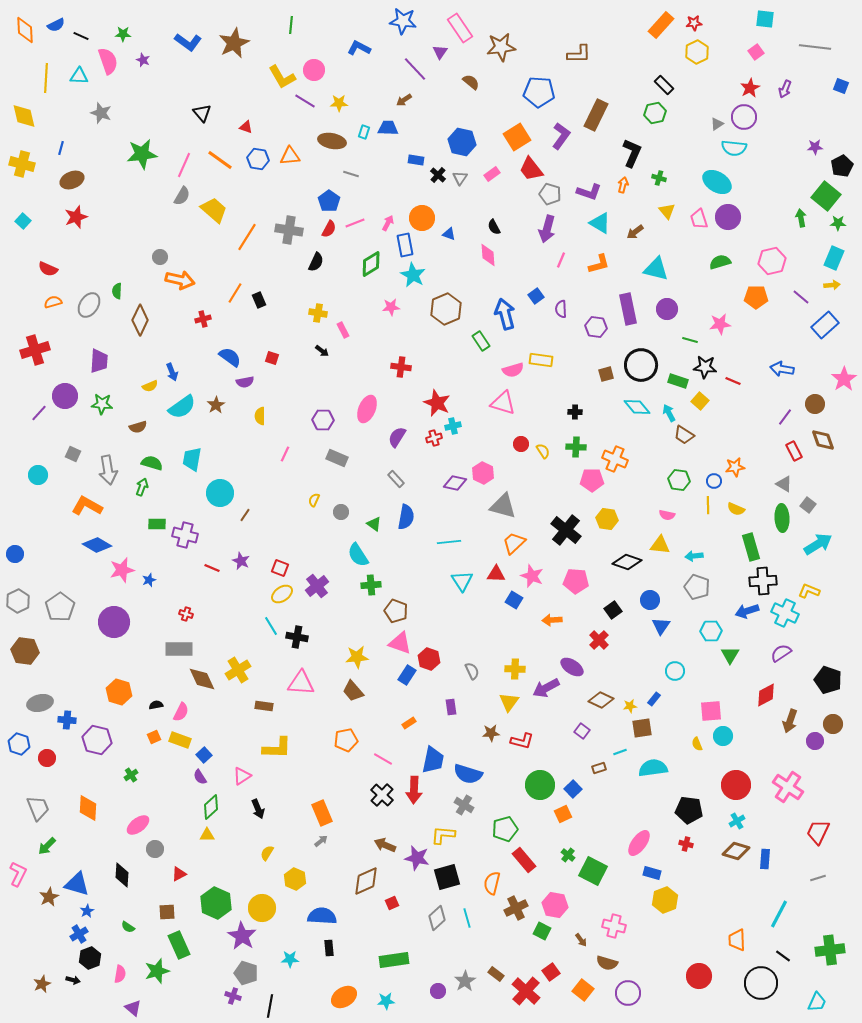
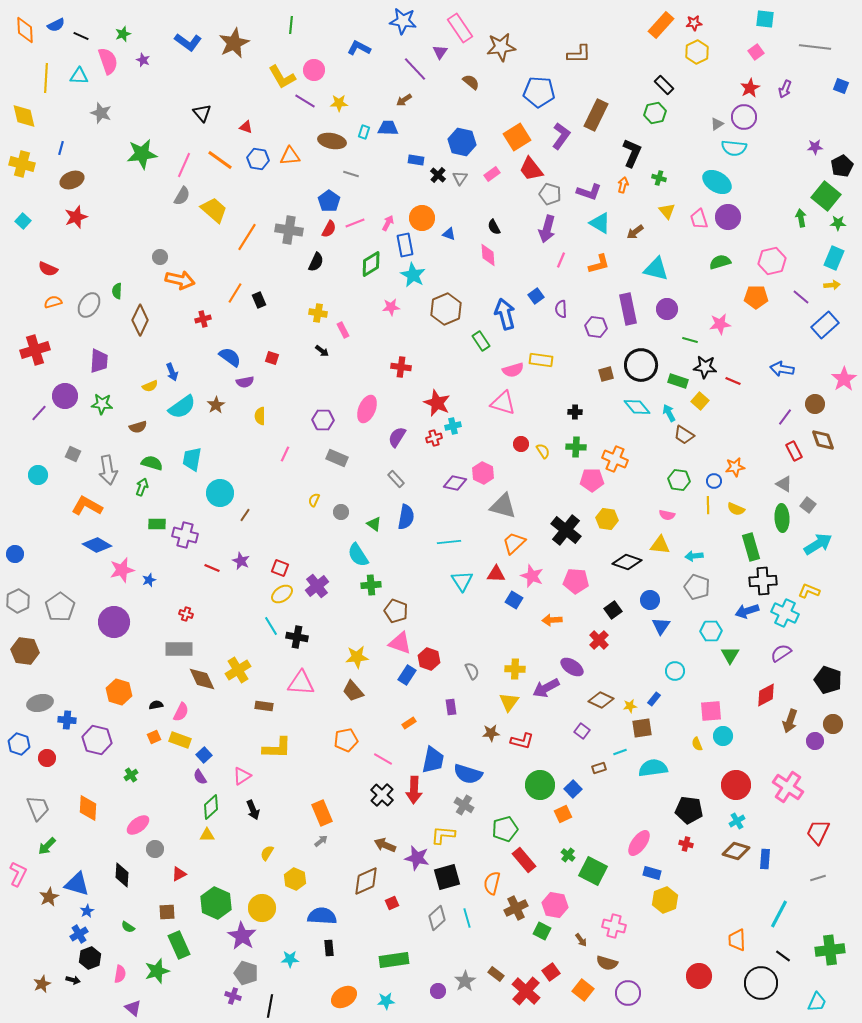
green star at (123, 34): rotated 21 degrees counterclockwise
black arrow at (258, 809): moved 5 px left, 1 px down
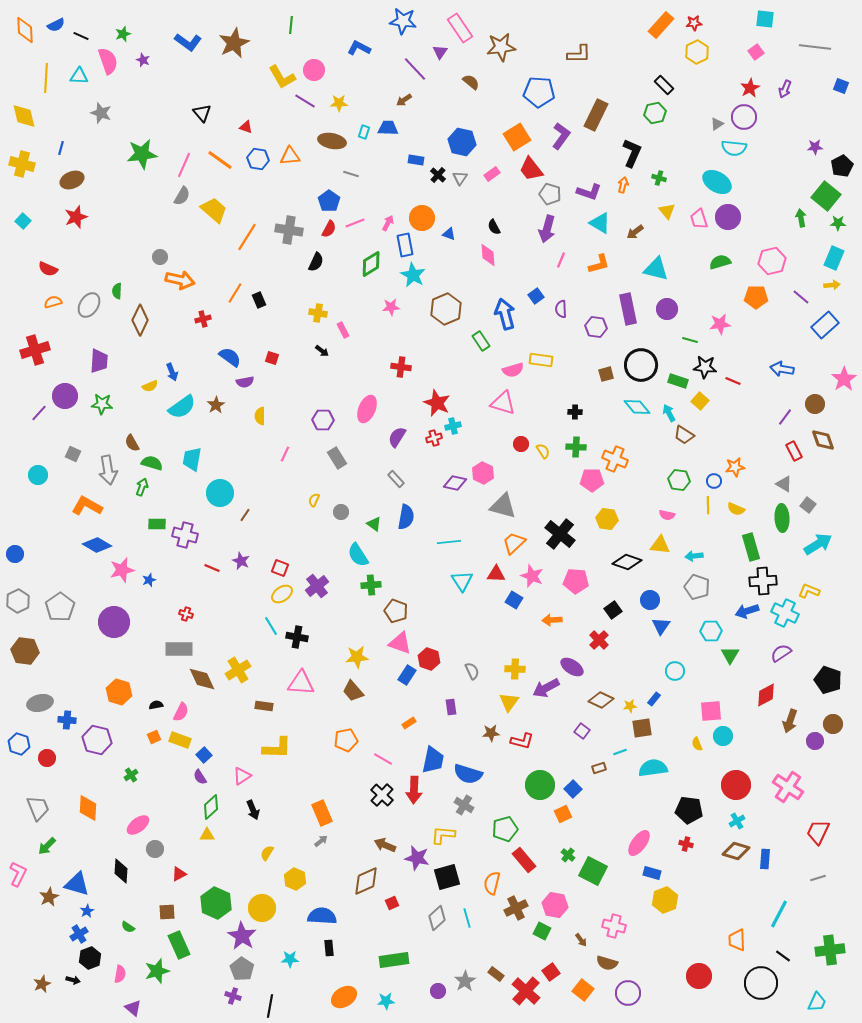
brown semicircle at (138, 427): moved 6 px left, 16 px down; rotated 78 degrees clockwise
gray rectangle at (337, 458): rotated 35 degrees clockwise
black cross at (566, 530): moved 6 px left, 4 px down
black diamond at (122, 875): moved 1 px left, 4 px up
gray pentagon at (246, 973): moved 4 px left, 4 px up; rotated 15 degrees clockwise
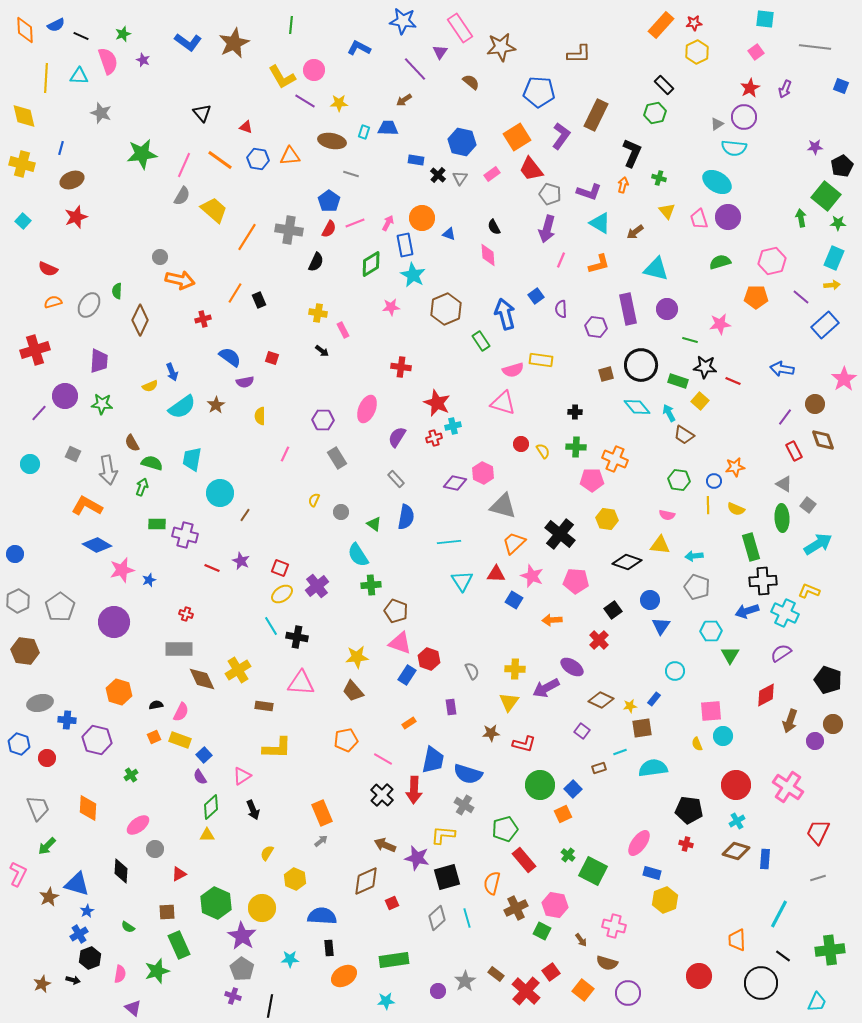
cyan circle at (38, 475): moved 8 px left, 11 px up
red L-shape at (522, 741): moved 2 px right, 3 px down
orange ellipse at (344, 997): moved 21 px up
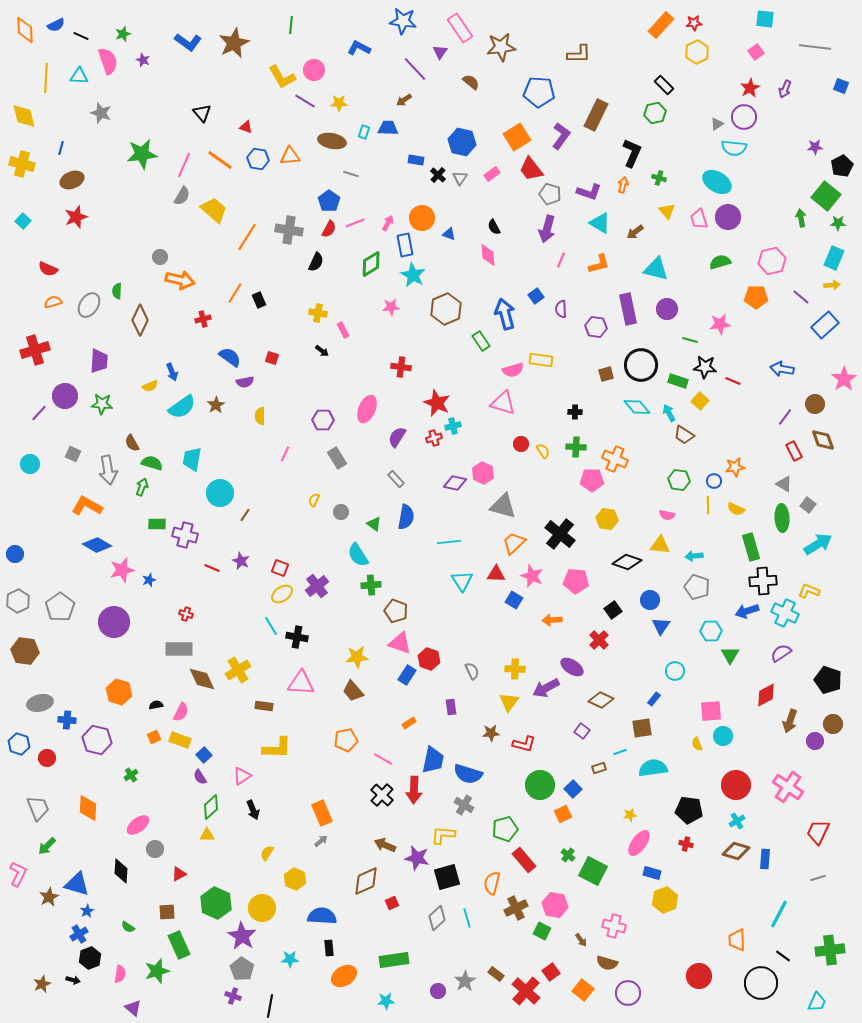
yellow star at (630, 706): moved 109 px down
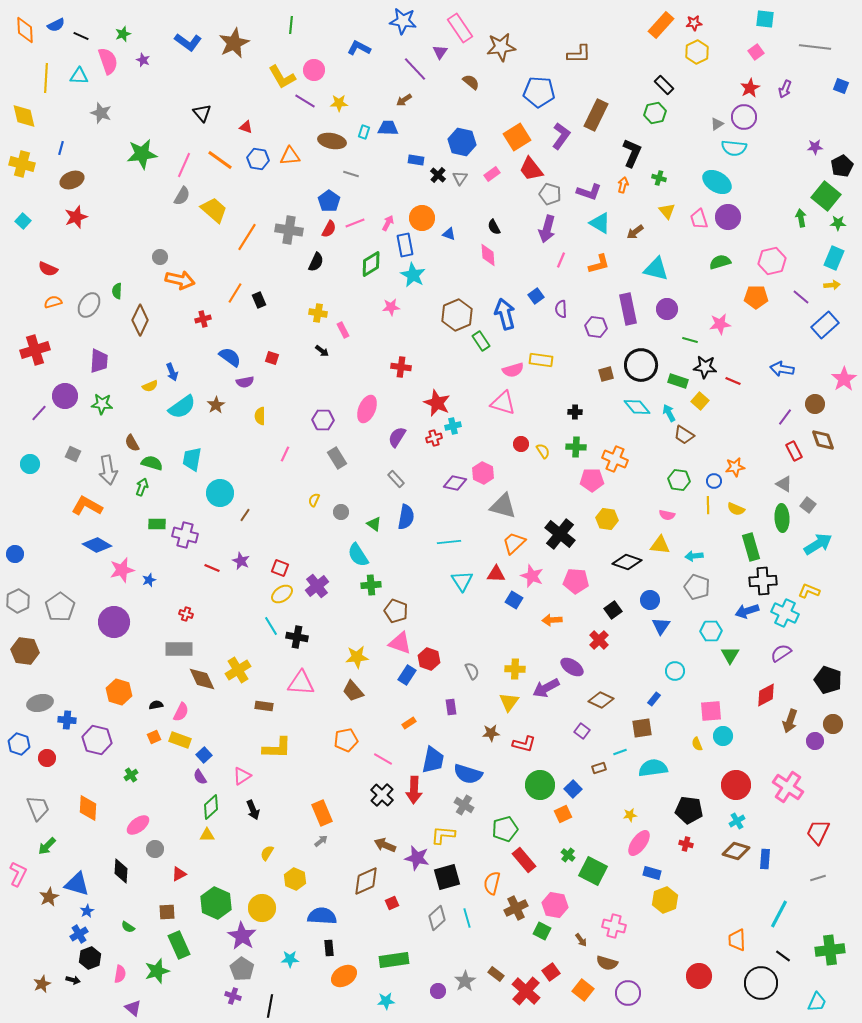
brown hexagon at (446, 309): moved 11 px right, 6 px down
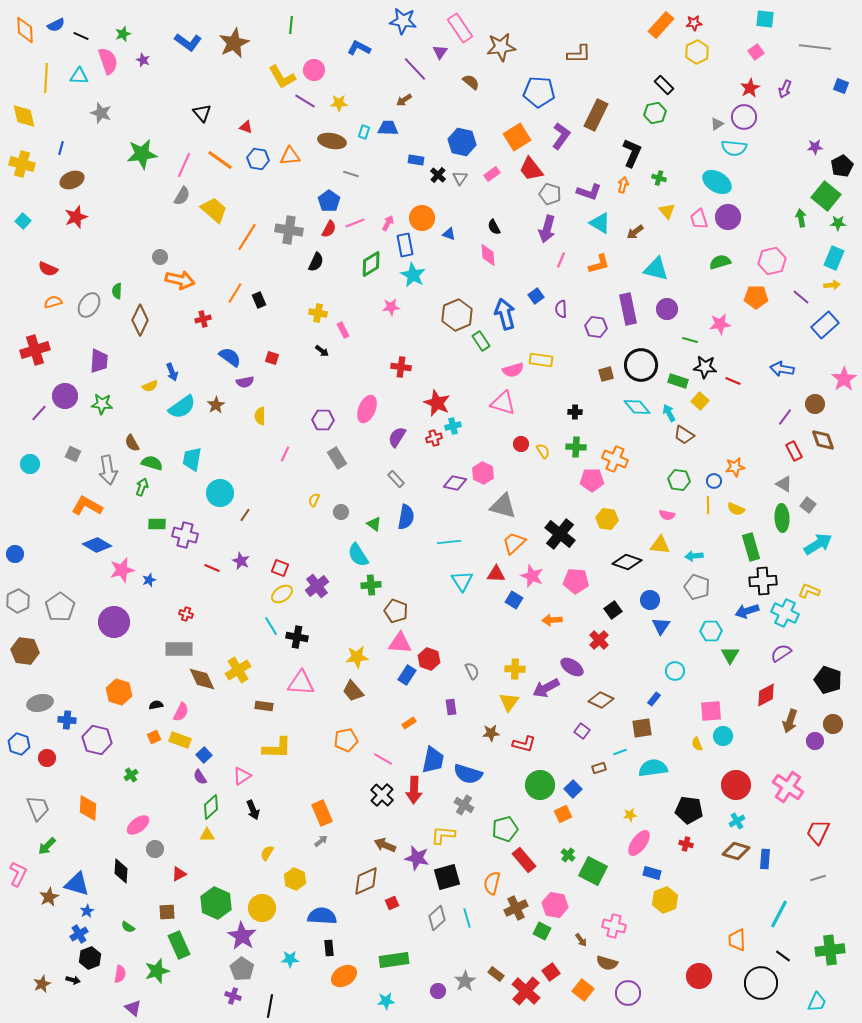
pink triangle at (400, 643): rotated 15 degrees counterclockwise
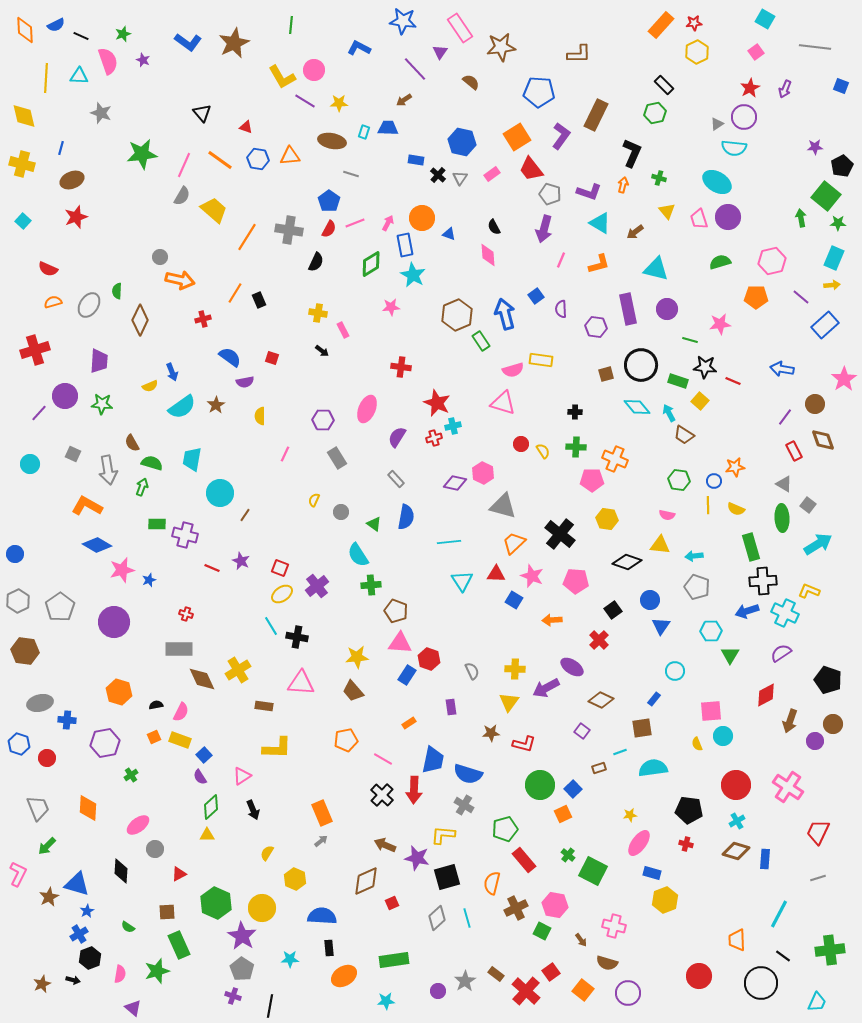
cyan square at (765, 19): rotated 24 degrees clockwise
purple arrow at (547, 229): moved 3 px left
purple hexagon at (97, 740): moved 8 px right, 3 px down; rotated 24 degrees counterclockwise
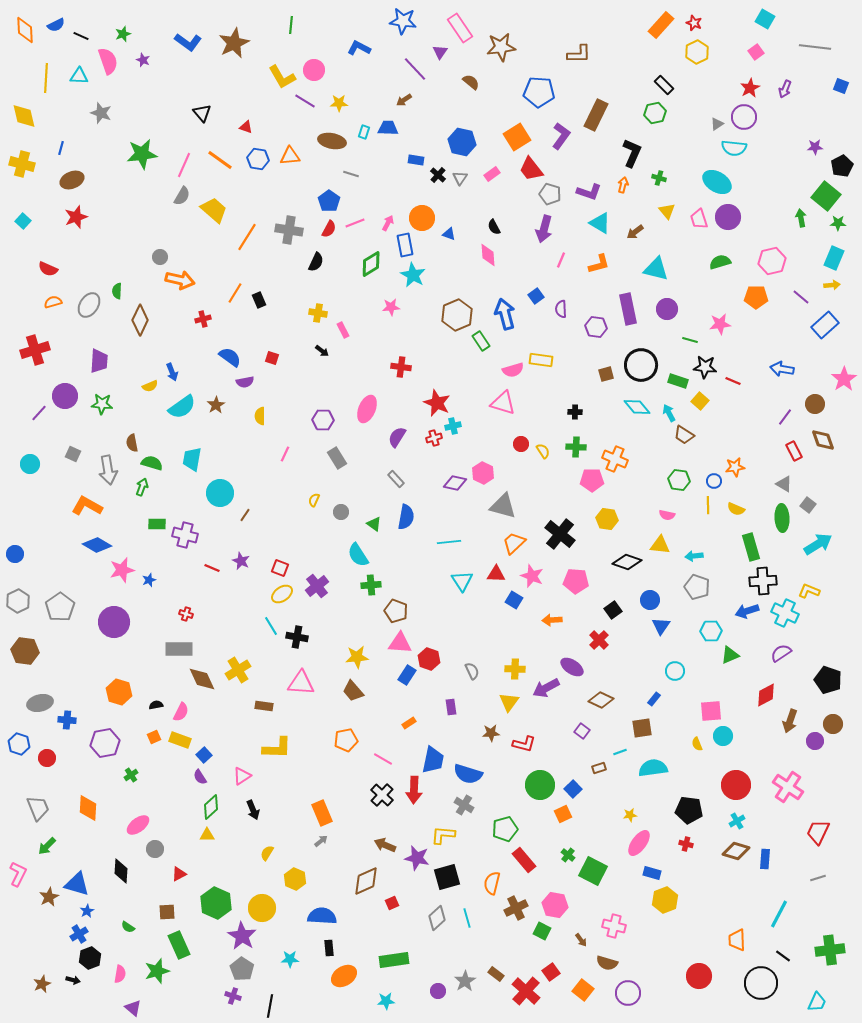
red star at (694, 23): rotated 28 degrees clockwise
brown semicircle at (132, 443): rotated 18 degrees clockwise
green triangle at (730, 655): rotated 36 degrees clockwise
